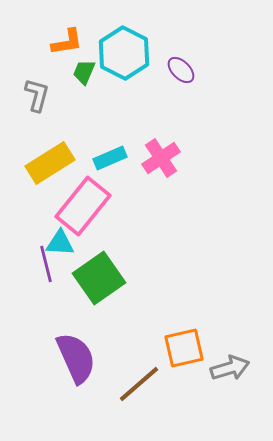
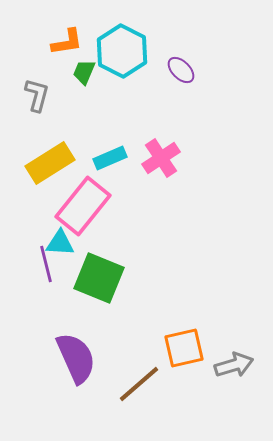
cyan hexagon: moved 2 px left, 2 px up
green square: rotated 33 degrees counterclockwise
gray arrow: moved 4 px right, 3 px up
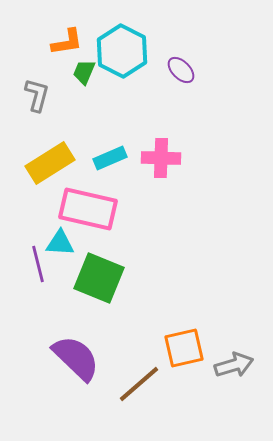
pink cross: rotated 36 degrees clockwise
pink rectangle: moved 5 px right, 3 px down; rotated 64 degrees clockwise
purple line: moved 8 px left
purple semicircle: rotated 22 degrees counterclockwise
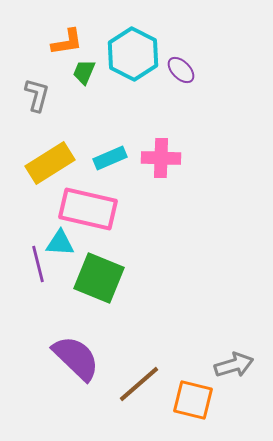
cyan hexagon: moved 11 px right, 3 px down
orange square: moved 9 px right, 52 px down; rotated 27 degrees clockwise
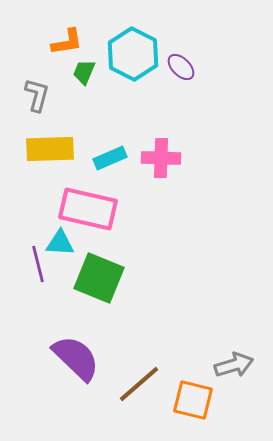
purple ellipse: moved 3 px up
yellow rectangle: moved 14 px up; rotated 30 degrees clockwise
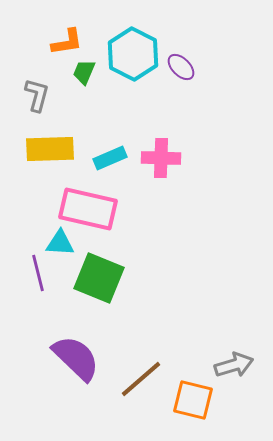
purple line: moved 9 px down
brown line: moved 2 px right, 5 px up
